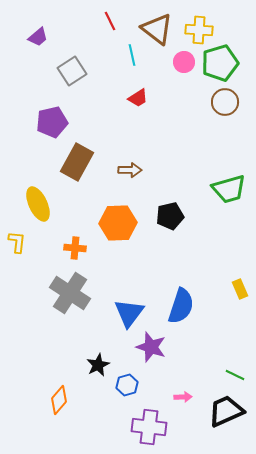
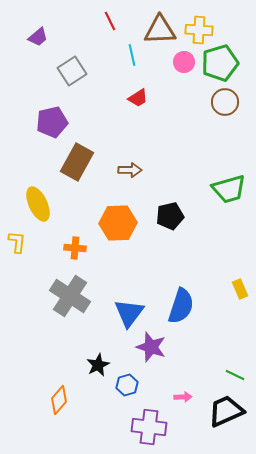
brown triangle: moved 3 px right, 1 px down; rotated 40 degrees counterclockwise
gray cross: moved 3 px down
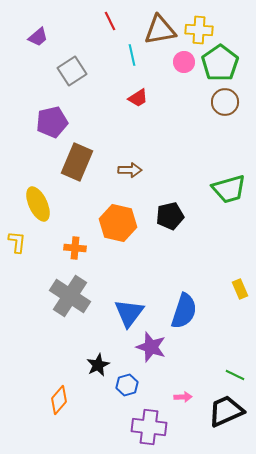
brown triangle: rotated 8 degrees counterclockwise
green pentagon: rotated 18 degrees counterclockwise
brown rectangle: rotated 6 degrees counterclockwise
orange hexagon: rotated 15 degrees clockwise
blue semicircle: moved 3 px right, 5 px down
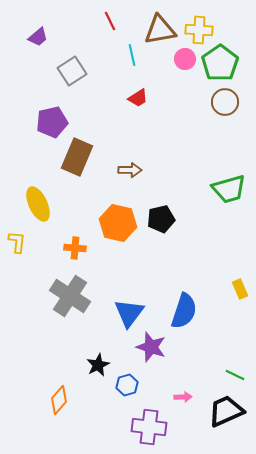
pink circle: moved 1 px right, 3 px up
brown rectangle: moved 5 px up
black pentagon: moved 9 px left, 3 px down
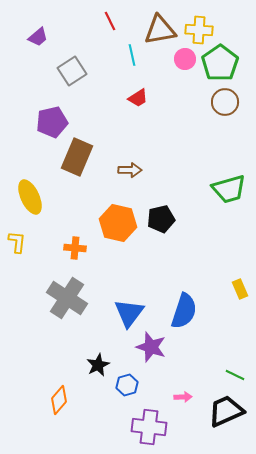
yellow ellipse: moved 8 px left, 7 px up
gray cross: moved 3 px left, 2 px down
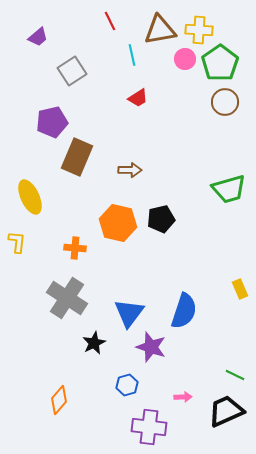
black star: moved 4 px left, 22 px up
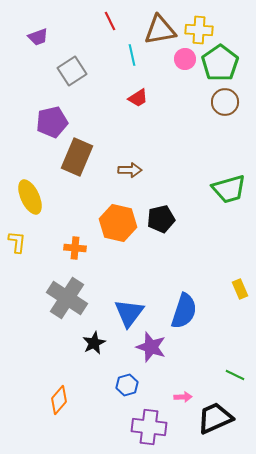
purple trapezoid: rotated 20 degrees clockwise
black trapezoid: moved 11 px left, 7 px down
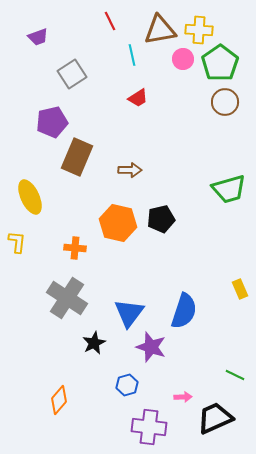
pink circle: moved 2 px left
gray square: moved 3 px down
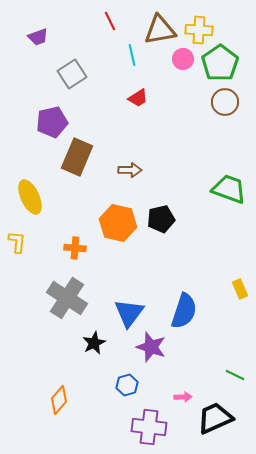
green trapezoid: rotated 144 degrees counterclockwise
